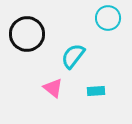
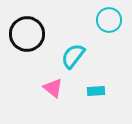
cyan circle: moved 1 px right, 2 px down
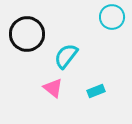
cyan circle: moved 3 px right, 3 px up
cyan semicircle: moved 7 px left
cyan rectangle: rotated 18 degrees counterclockwise
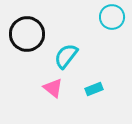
cyan rectangle: moved 2 px left, 2 px up
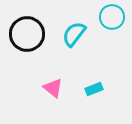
cyan semicircle: moved 8 px right, 22 px up
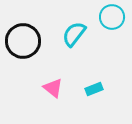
black circle: moved 4 px left, 7 px down
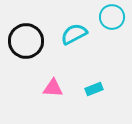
cyan semicircle: rotated 24 degrees clockwise
black circle: moved 3 px right
pink triangle: rotated 35 degrees counterclockwise
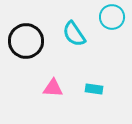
cyan semicircle: rotated 96 degrees counterclockwise
cyan rectangle: rotated 30 degrees clockwise
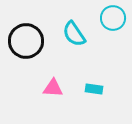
cyan circle: moved 1 px right, 1 px down
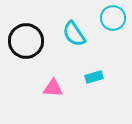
cyan rectangle: moved 12 px up; rotated 24 degrees counterclockwise
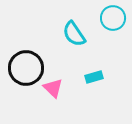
black circle: moved 27 px down
pink triangle: rotated 40 degrees clockwise
